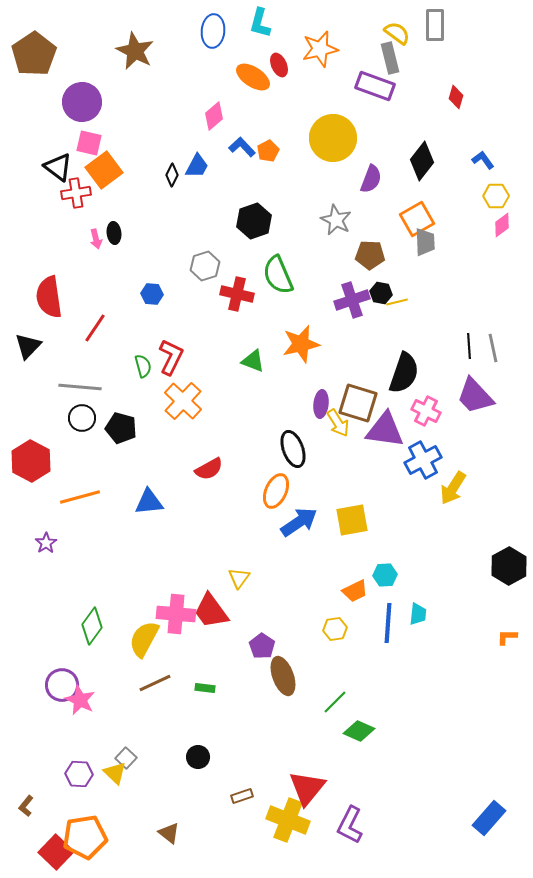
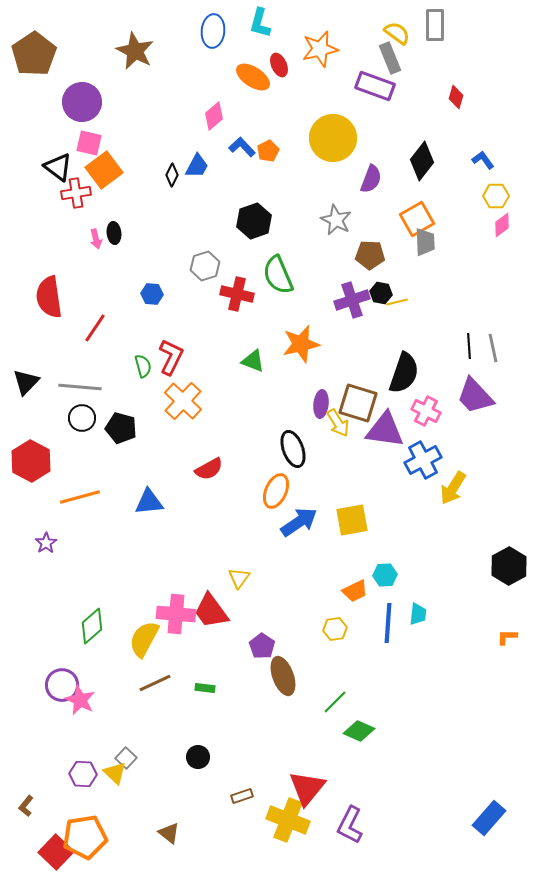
gray rectangle at (390, 58): rotated 8 degrees counterclockwise
black triangle at (28, 346): moved 2 px left, 36 px down
green diamond at (92, 626): rotated 12 degrees clockwise
purple hexagon at (79, 774): moved 4 px right
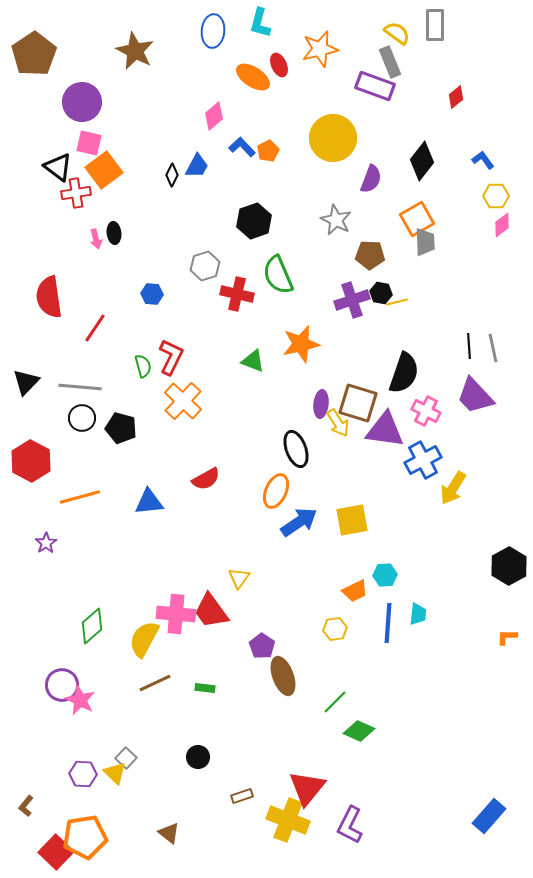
gray rectangle at (390, 58): moved 4 px down
red diamond at (456, 97): rotated 35 degrees clockwise
black ellipse at (293, 449): moved 3 px right
red semicircle at (209, 469): moved 3 px left, 10 px down
blue rectangle at (489, 818): moved 2 px up
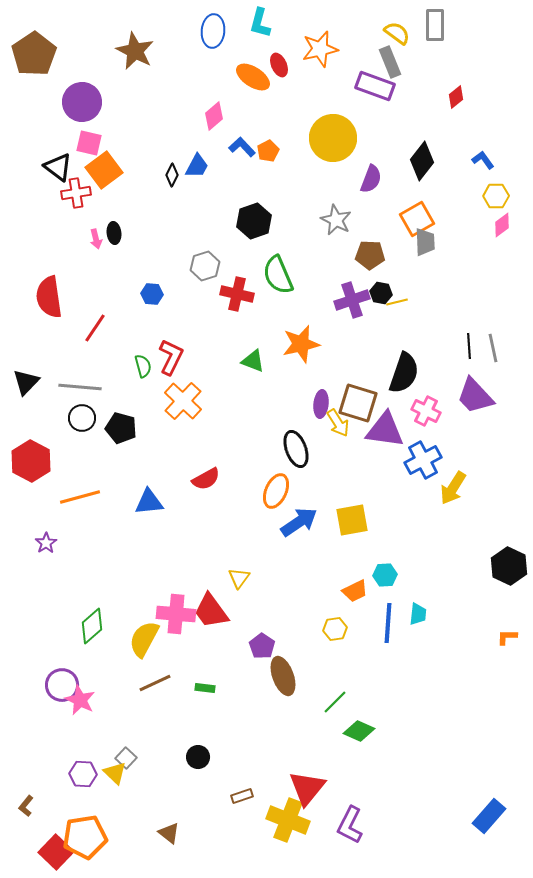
black hexagon at (509, 566): rotated 6 degrees counterclockwise
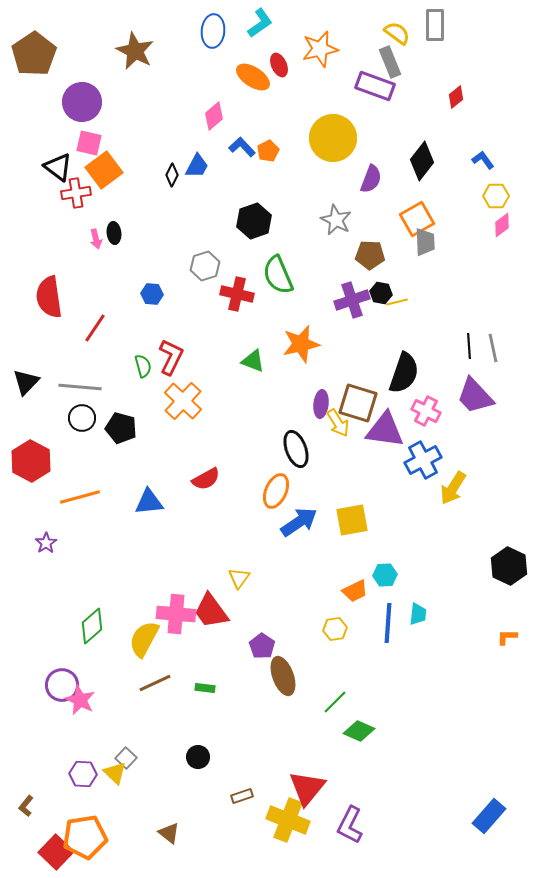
cyan L-shape at (260, 23): rotated 140 degrees counterclockwise
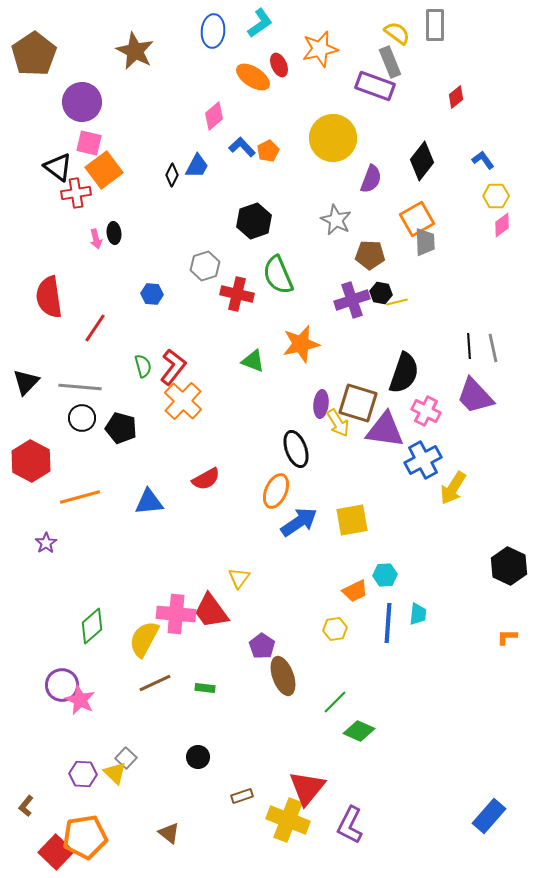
red L-shape at (171, 357): moved 2 px right, 10 px down; rotated 12 degrees clockwise
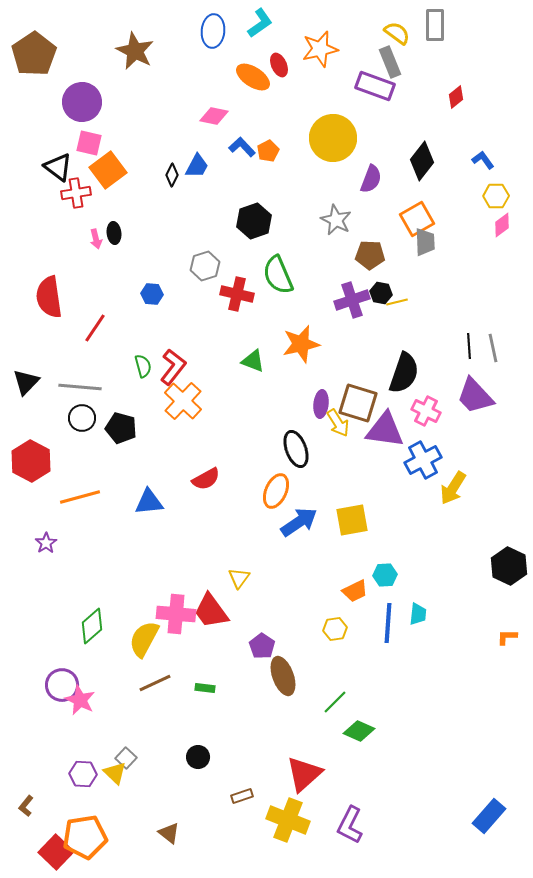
pink diamond at (214, 116): rotated 52 degrees clockwise
orange square at (104, 170): moved 4 px right
red triangle at (307, 788): moved 3 px left, 14 px up; rotated 9 degrees clockwise
